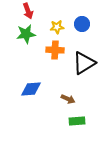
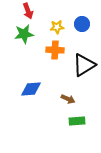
green star: moved 2 px left
black triangle: moved 2 px down
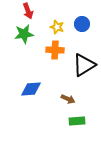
yellow star: rotated 24 degrees clockwise
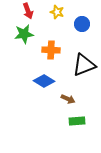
yellow star: moved 15 px up
orange cross: moved 4 px left
black triangle: rotated 10 degrees clockwise
blue diamond: moved 13 px right, 8 px up; rotated 35 degrees clockwise
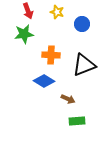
orange cross: moved 5 px down
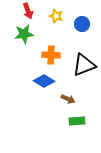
yellow star: moved 1 px left, 4 px down
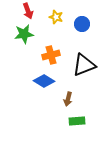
yellow star: moved 1 px down
orange cross: rotated 18 degrees counterclockwise
brown arrow: rotated 80 degrees clockwise
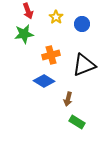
yellow star: rotated 16 degrees clockwise
green rectangle: moved 1 px down; rotated 35 degrees clockwise
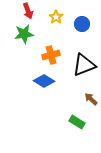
brown arrow: moved 23 px right; rotated 120 degrees clockwise
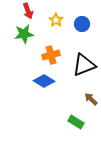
yellow star: moved 3 px down
green rectangle: moved 1 px left
